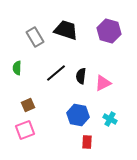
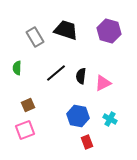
blue hexagon: moved 1 px down
red rectangle: rotated 24 degrees counterclockwise
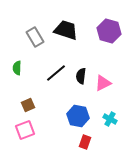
red rectangle: moved 2 px left; rotated 40 degrees clockwise
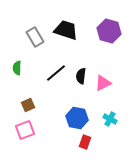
blue hexagon: moved 1 px left, 2 px down
